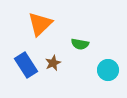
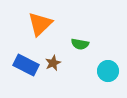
blue rectangle: rotated 30 degrees counterclockwise
cyan circle: moved 1 px down
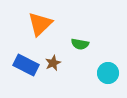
cyan circle: moved 2 px down
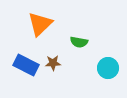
green semicircle: moved 1 px left, 2 px up
brown star: rotated 21 degrees clockwise
cyan circle: moved 5 px up
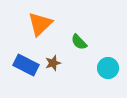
green semicircle: rotated 36 degrees clockwise
brown star: rotated 14 degrees counterclockwise
